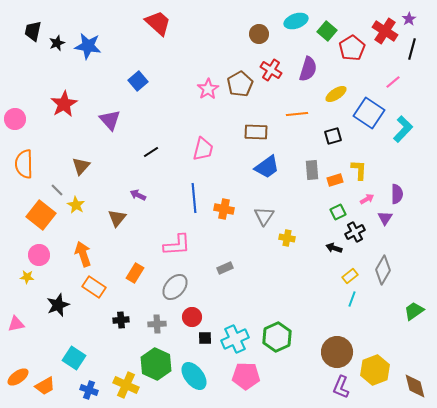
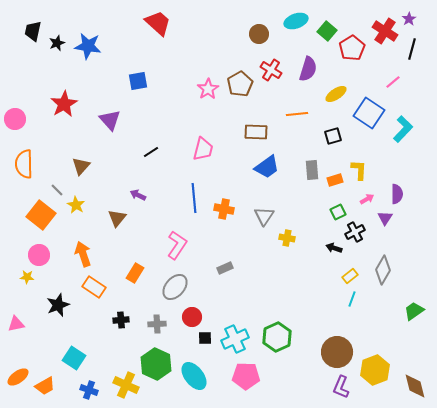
blue square at (138, 81): rotated 30 degrees clockwise
pink L-shape at (177, 245): rotated 52 degrees counterclockwise
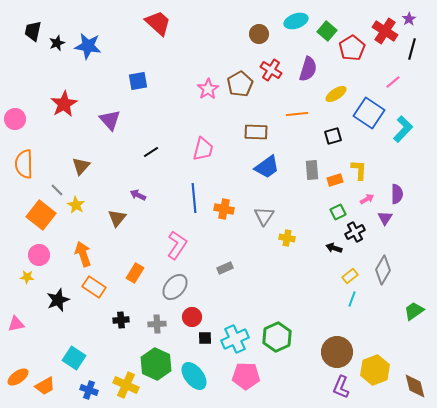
black star at (58, 305): moved 5 px up
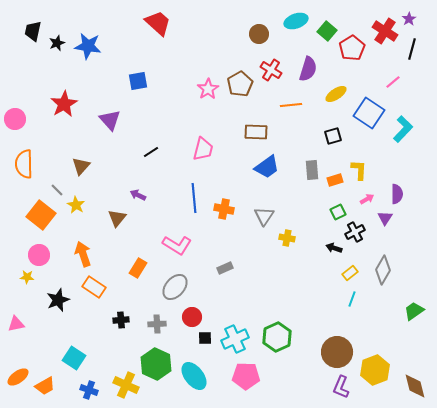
orange line at (297, 114): moved 6 px left, 9 px up
pink L-shape at (177, 245): rotated 88 degrees clockwise
orange rectangle at (135, 273): moved 3 px right, 5 px up
yellow rectangle at (350, 276): moved 3 px up
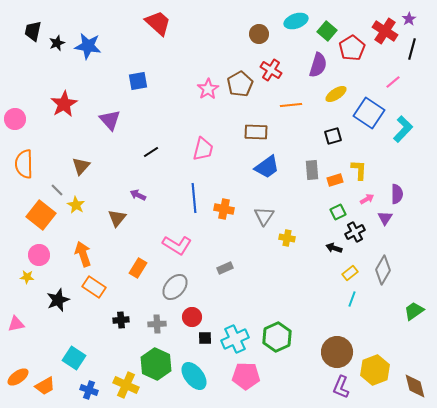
purple semicircle at (308, 69): moved 10 px right, 4 px up
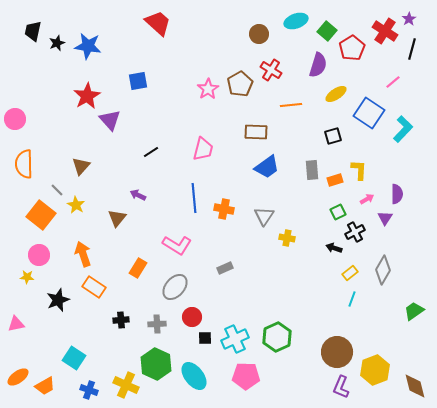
red star at (64, 104): moved 23 px right, 8 px up
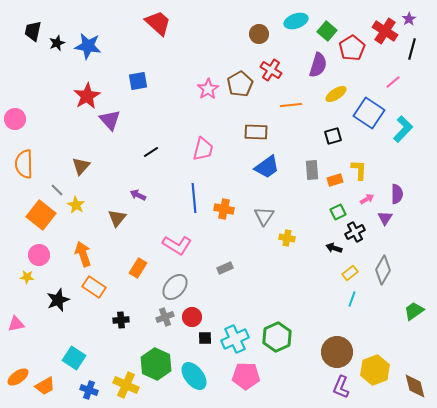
gray cross at (157, 324): moved 8 px right, 7 px up; rotated 18 degrees counterclockwise
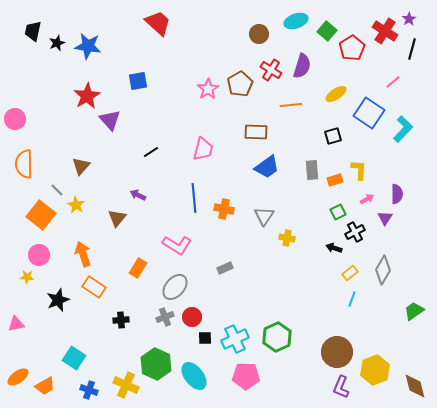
purple semicircle at (318, 65): moved 16 px left, 1 px down
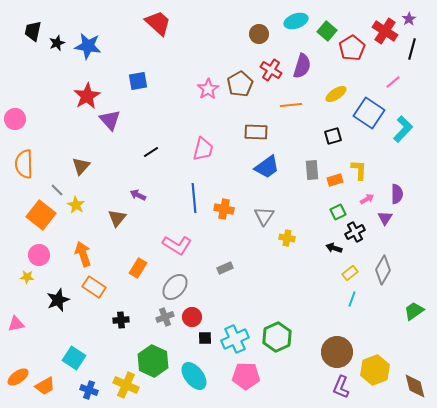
green hexagon at (156, 364): moved 3 px left, 3 px up
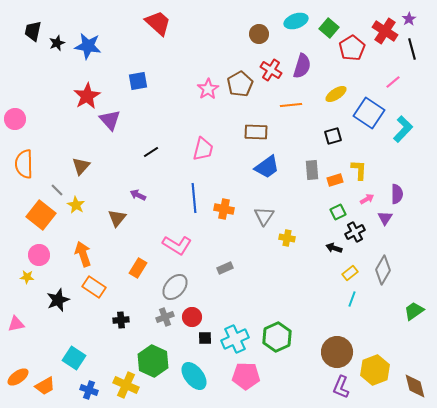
green square at (327, 31): moved 2 px right, 3 px up
black line at (412, 49): rotated 30 degrees counterclockwise
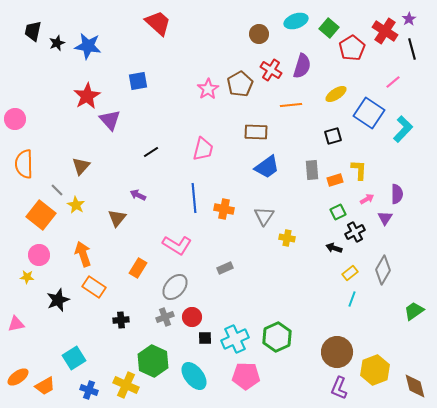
cyan square at (74, 358): rotated 25 degrees clockwise
purple L-shape at (341, 387): moved 2 px left, 1 px down
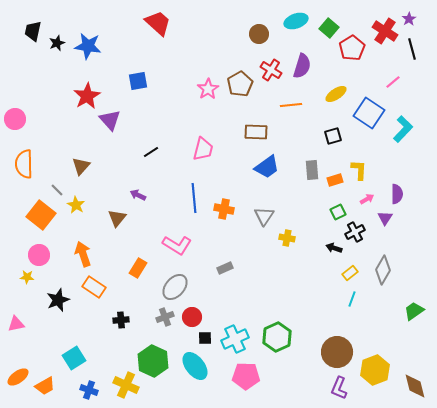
cyan ellipse at (194, 376): moved 1 px right, 10 px up
